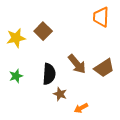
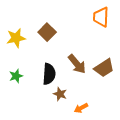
brown square: moved 4 px right, 1 px down
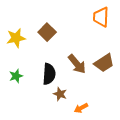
brown trapezoid: moved 5 px up
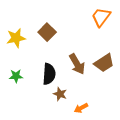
orange trapezoid: rotated 35 degrees clockwise
brown arrow: rotated 10 degrees clockwise
green star: rotated 16 degrees clockwise
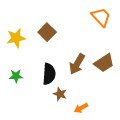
orange trapezoid: rotated 100 degrees clockwise
brown arrow: rotated 60 degrees clockwise
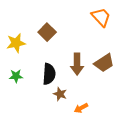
yellow star: moved 5 px down
brown arrow: rotated 30 degrees counterclockwise
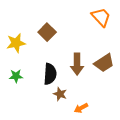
black semicircle: moved 1 px right
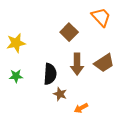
brown square: moved 22 px right
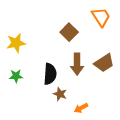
orange trapezoid: rotated 10 degrees clockwise
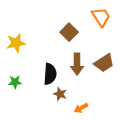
green star: moved 1 px left, 6 px down
